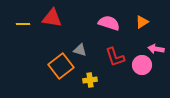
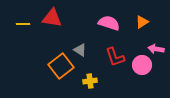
gray triangle: rotated 16 degrees clockwise
yellow cross: moved 1 px down
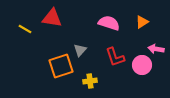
yellow line: moved 2 px right, 5 px down; rotated 32 degrees clockwise
gray triangle: rotated 40 degrees clockwise
orange square: rotated 20 degrees clockwise
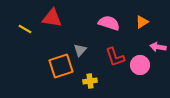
pink arrow: moved 2 px right, 2 px up
pink circle: moved 2 px left
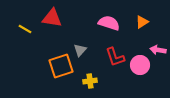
pink arrow: moved 3 px down
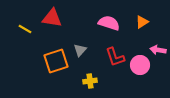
orange square: moved 5 px left, 5 px up
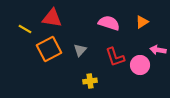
orange square: moved 7 px left, 12 px up; rotated 10 degrees counterclockwise
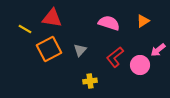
orange triangle: moved 1 px right, 1 px up
pink arrow: rotated 49 degrees counterclockwise
red L-shape: rotated 70 degrees clockwise
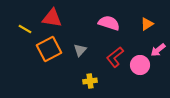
orange triangle: moved 4 px right, 3 px down
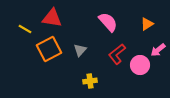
pink semicircle: moved 1 px left, 1 px up; rotated 30 degrees clockwise
red L-shape: moved 2 px right, 3 px up
